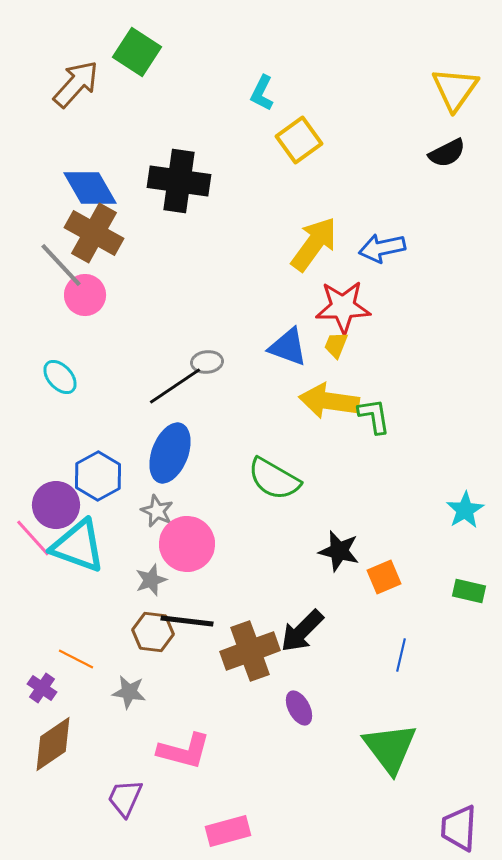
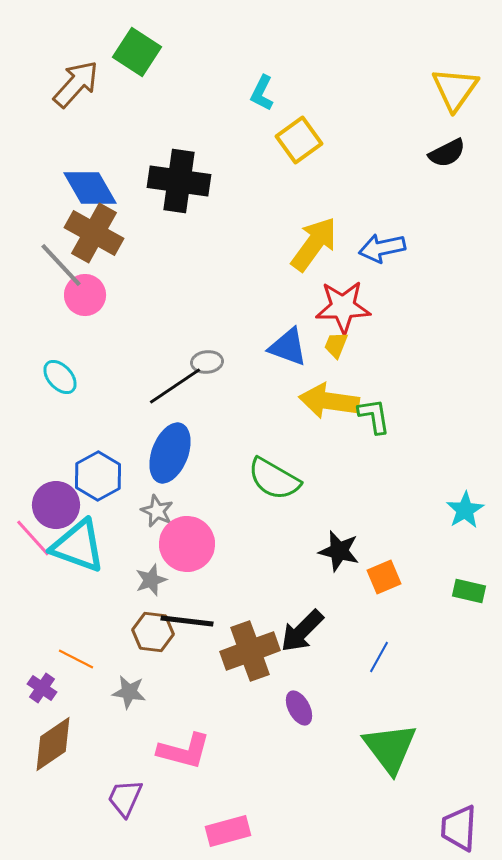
blue line at (401, 655): moved 22 px left, 2 px down; rotated 16 degrees clockwise
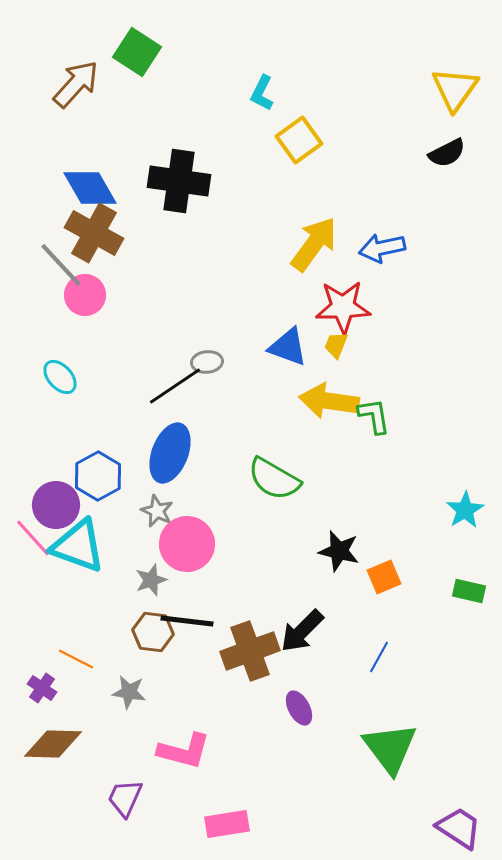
brown diamond at (53, 744): rotated 36 degrees clockwise
purple trapezoid at (459, 828): rotated 120 degrees clockwise
pink rectangle at (228, 831): moved 1 px left, 7 px up; rotated 6 degrees clockwise
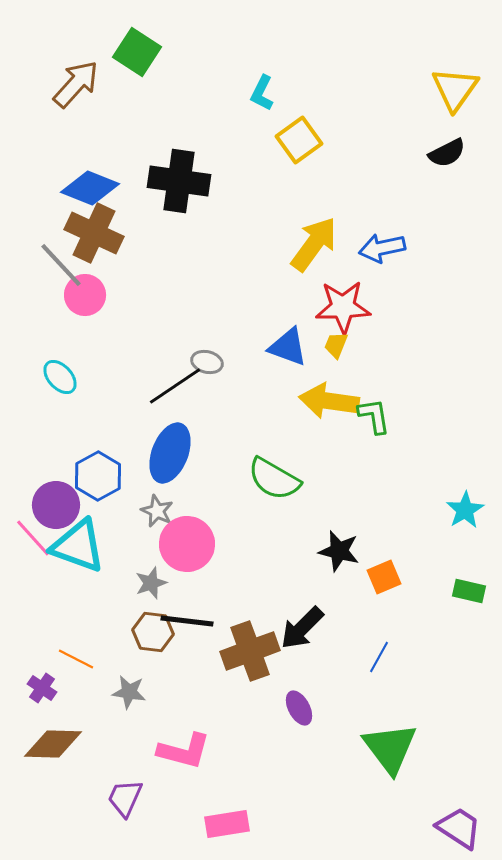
blue diamond at (90, 188): rotated 38 degrees counterclockwise
brown cross at (94, 233): rotated 4 degrees counterclockwise
gray ellipse at (207, 362): rotated 20 degrees clockwise
gray star at (151, 580): moved 3 px down
black arrow at (302, 631): moved 3 px up
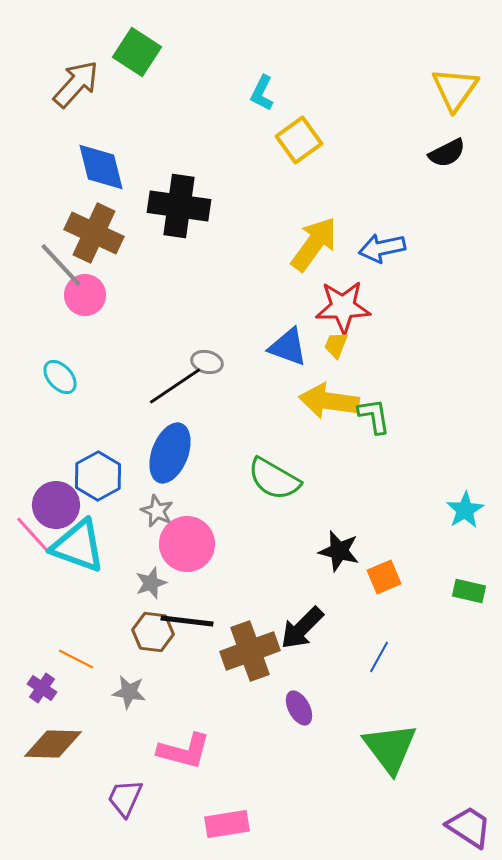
black cross at (179, 181): moved 25 px down
blue diamond at (90, 188): moved 11 px right, 21 px up; rotated 54 degrees clockwise
pink line at (33, 538): moved 3 px up
purple trapezoid at (459, 828): moved 10 px right, 1 px up
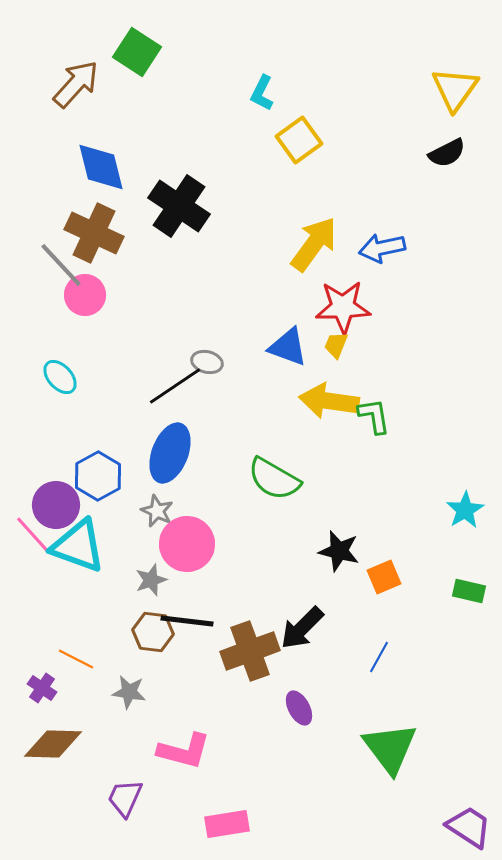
black cross at (179, 206): rotated 26 degrees clockwise
gray star at (151, 583): moved 3 px up
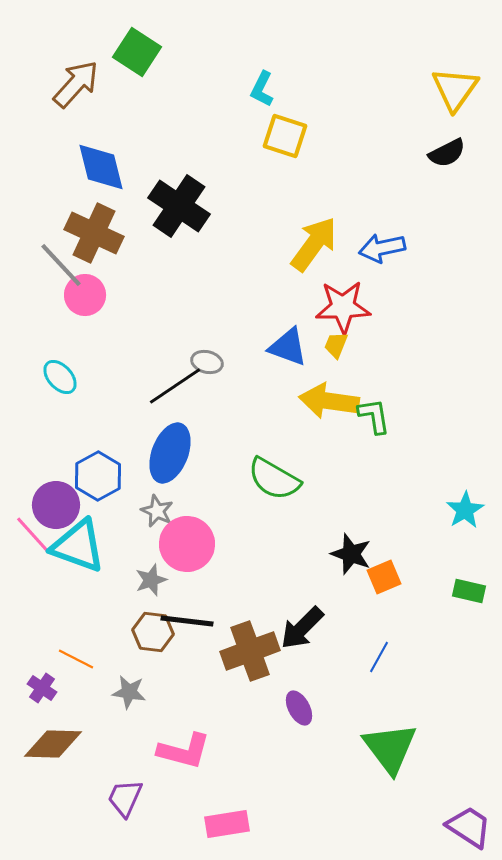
cyan L-shape at (262, 93): moved 4 px up
yellow square at (299, 140): moved 14 px left, 4 px up; rotated 36 degrees counterclockwise
black star at (339, 551): moved 12 px right, 3 px down; rotated 6 degrees clockwise
